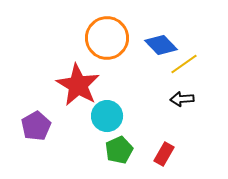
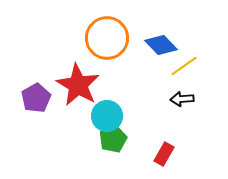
yellow line: moved 2 px down
purple pentagon: moved 28 px up
green pentagon: moved 6 px left, 11 px up
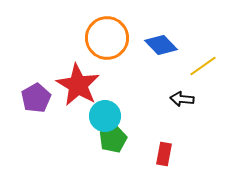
yellow line: moved 19 px right
black arrow: rotated 10 degrees clockwise
cyan circle: moved 2 px left
red rectangle: rotated 20 degrees counterclockwise
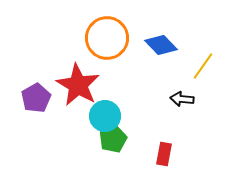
yellow line: rotated 20 degrees counterclockwise
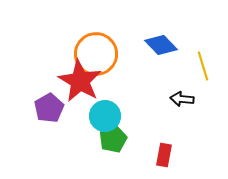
orange circle: moved 11 px left, 16 px down
yellow line: rotated 52 degrees counterclockwise
red star: moved 2 px right, 4 px up
purple pentagon: moved 13 px right, 10 px down
red rectangle: moved 1 px down
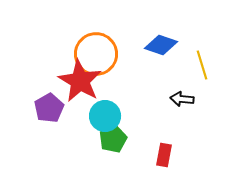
blue diamond: rotated 28 degrees counterclockwise
yellow line: moved 1 px left, 1 px up
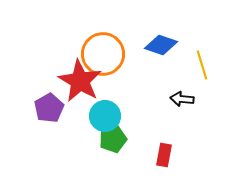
orange circle: moved 7 px right
green pentagon: rotated 8 degrees clockwise
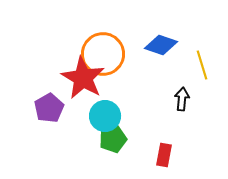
red star: moved 3 px right, 3 px up
black arrow: rotated 90 degrees clockwise
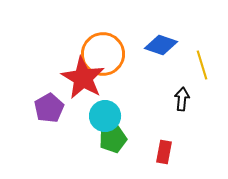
red rectangle: moved 3 px up
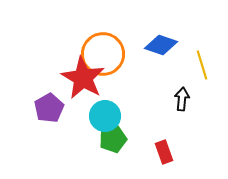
red rectangle: rotated 30 degrees counterclockwise
